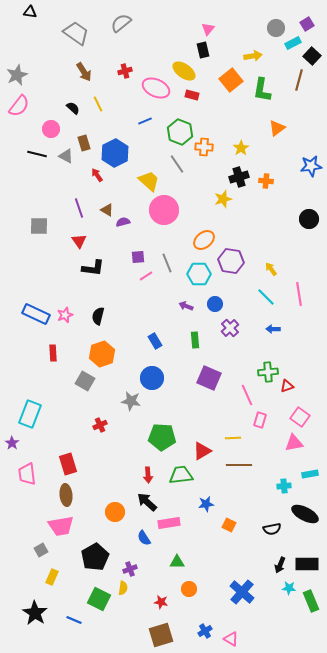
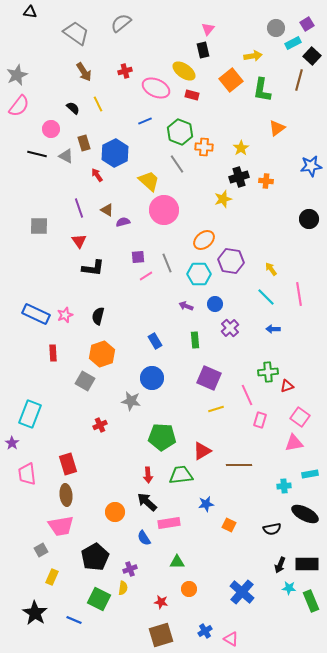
yellow line at (233, 438): moved 17 px left, 29 px up; rotated 14 degrees counterclockwise
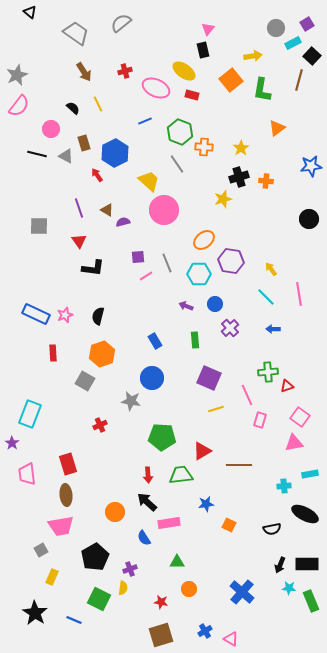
black triangle at (30, 12): rotated 32 degrees clockwise
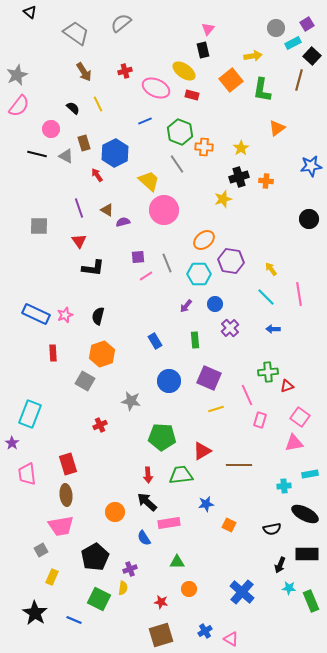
purple arrow at (186, 306): rotated 72 degrees counterclockwise
blue circle at (152, 378): moved 17 px right, 3 px down
black rectangle at (307, 564): moved 10 px up
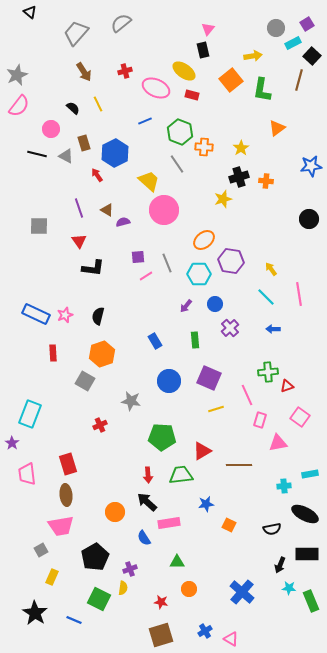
gray trapezoid at (76, 33): rotated 84 degrees counterclockwise
pink triangle at (294, 443): moved 16 px left
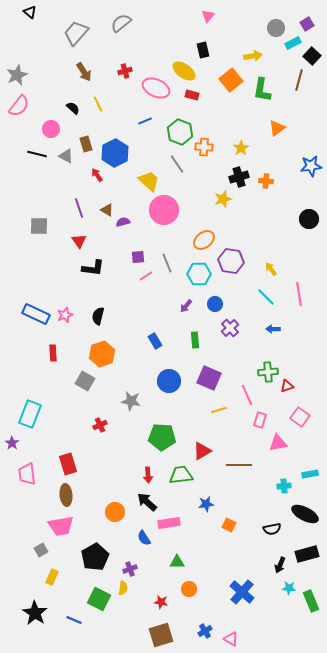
pink triangle at (208, 29): moved 13 px up
brown rectangle at (84, 143): moved 2 px right, 1 px down
yellow line at (216, 409): moved 3 px right, 1 px down
black rectangle at (307, 554): rotated 15 degrees counterclockwise
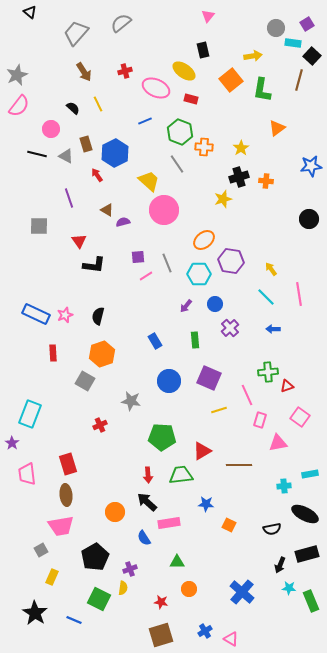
cyan rectangle at (293, 43): rotated 35 degrees clockwise
red rectangle at (192, 95): moved 1 px left, 4 px down
purple line at (79, 208): moved 10 px left, 10 px up
black L-shape at (93, 268): moved 1 px right, 3 px up
blue star at (206, 504): rotated 14 degrees clockwise
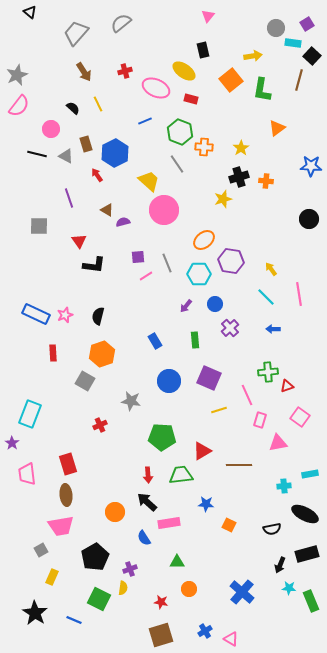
blue star at (311, 166): rotated 10 degrees clockwise
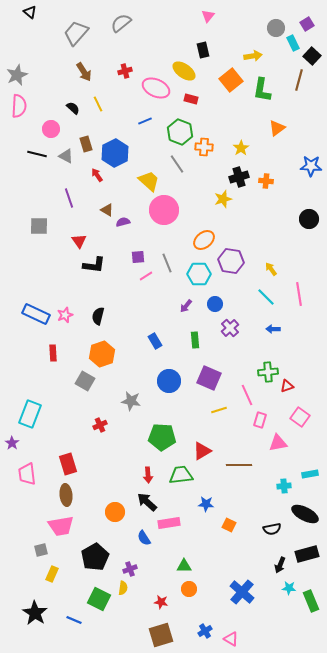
cyan rectangle at (293, 43): rotated 56 degrees clockwise
pink semicircle at (19, 106): rotated 35 degrees counterclockwise
gray square at (41, 550): rotated 16 degrees clockwise
green triangle at (177, 562): moved 7 px right, 4 px down
yellow rectangle at (52, 577): moved 3 px up
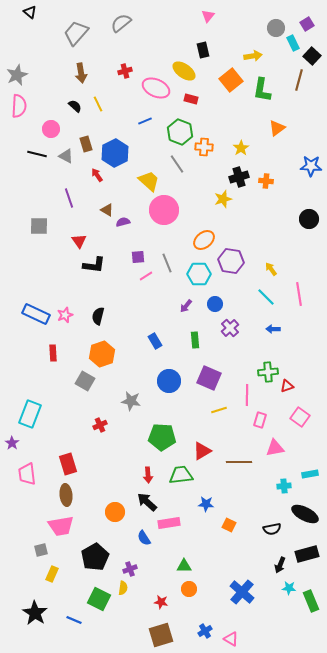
brown arrow at (84, 72): moved 3 px left, 1 px down; rotated 24 degrees clockwise
black semicircle at (73, 108): moved 2 px right, 2 px up
pink line at (247, 395): rotated 25 degrees clockwise
pink triangle at (278, 443): moved 3 px left, 5 px down
brown line at (239, 465): moved 3 px up
